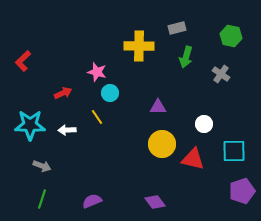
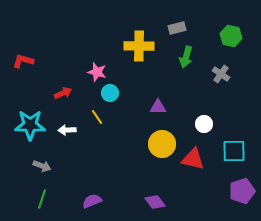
red L-shape: rotated 60 degrees clockwise
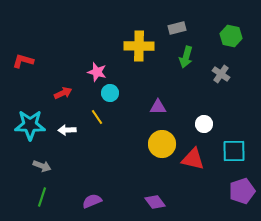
green line: moved 2 px up
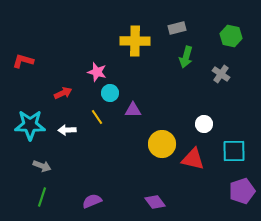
yellow cross: moved 4 px left, 5 px up
purple triangle: moved 25 px left, 3 px down
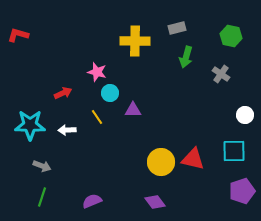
red L-shape: moved 5 px left, 26 px up
white circle: moved 41 px right, 9 px up
yellow circle: moved 1 px left, 18 px down
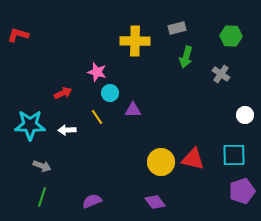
green hexagon: rotated 10 degrees counterclockwise
cyan square: moved 4 px down
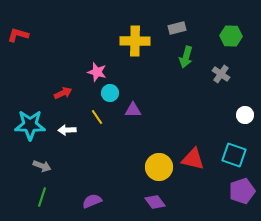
cyan square: rotated 20 degrees clockwise
yellow circle: moved 2 px left, 5 px down
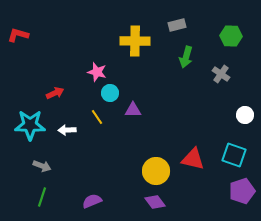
gray rectangle: moved 3 px up
red arrow: moved 8 px left
yellow circle: moved 3 px left, 4 px down
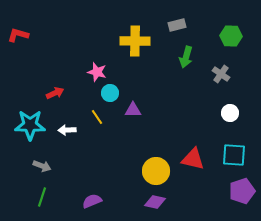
white circle: moved 15 px left, 2 px up
cyan square: rotated 15 degrees counterclockwise
purple diamond: rotated 40 degrees counterclockwise
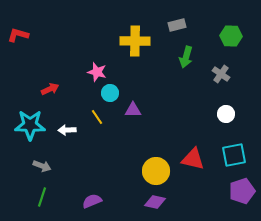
red arrow: moved 5 px left, 4 px up
white circle: moved 4 px left, 1 px down
cyan square: rotated 15 degrees counterclockwise
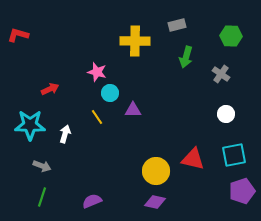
white arrow: moved 2 px left, 4 px down; rotated 108 degrees clockwise
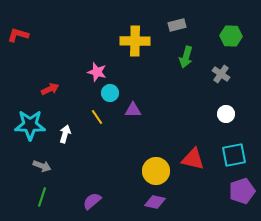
purple semicircle: rotated 18 degrees counterclockwise
